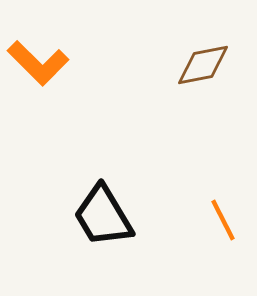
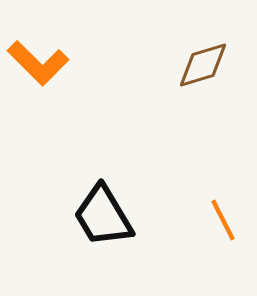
brown diamond: rotated 6 degrees counterclockwise
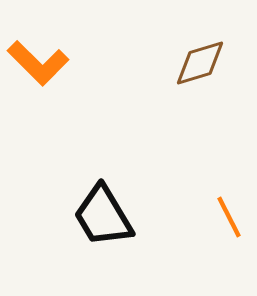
brown diamond: moved 3 px left, 2 px up
orange line: moved 6 px right, 3 px up
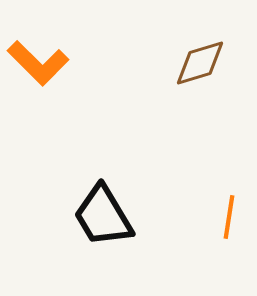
orange line: rotated 36 degrees clockwise
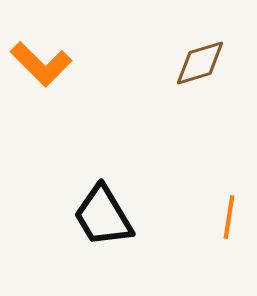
orange L-shape: moved 3 px right, 1 px down
